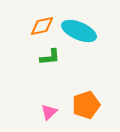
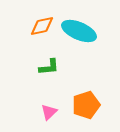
green L-shape: moved 1 px left, 10 px down
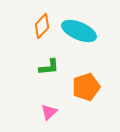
orange diamond: rotated 35 degrees counterclockwise
orange pentagon: moved 18 px up
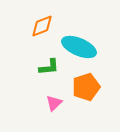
orange diamond: rotated 25 degrees clockwise
cyan ellipse: moved 16 px down
pink triangle: moved 5 px right, 9 px up
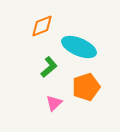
green L-shape: rotated 35 degrees counterclockwise
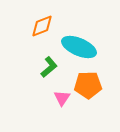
orange pentagon: moved 2 px right, 2 px up; rotated 16 degrees clockwise
pink triangle: moved 8 px right, 5 px up; rotated 12 degrees counterclockwise
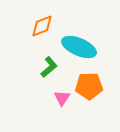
orange pentagon: moved 1 px right, 1 px down
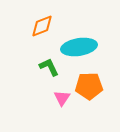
cyan ellipse: rotated 32 degrees counterclockwise
green L-shape: rotated 75 degrees counterclockwise
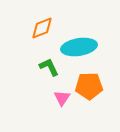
orange diamond: moved 2 px down
